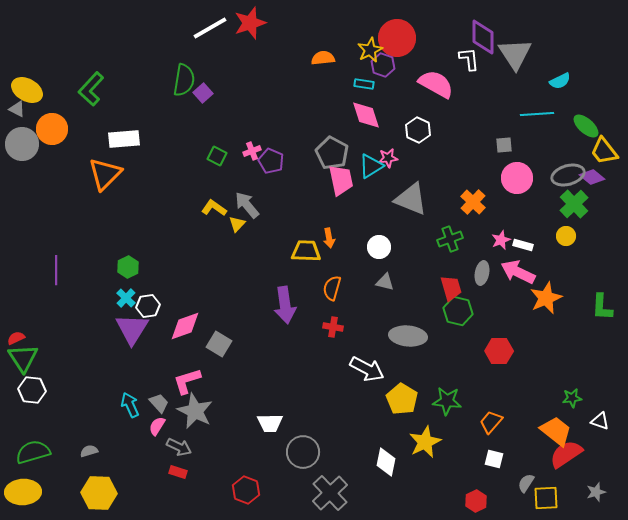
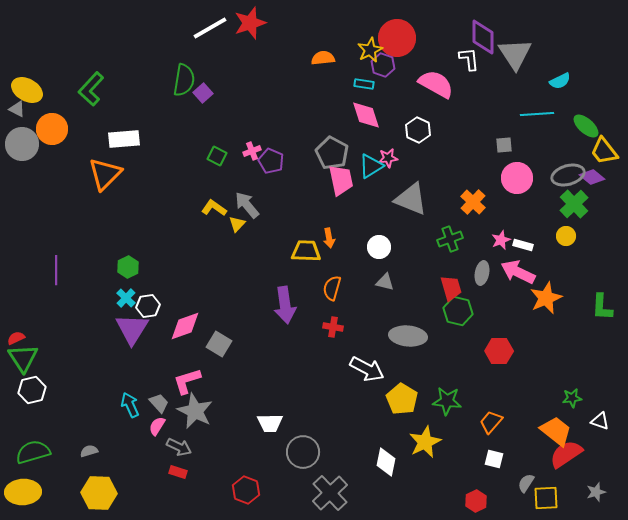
white hexagon at (32, 390): rotated 20 degrees counterclockwise
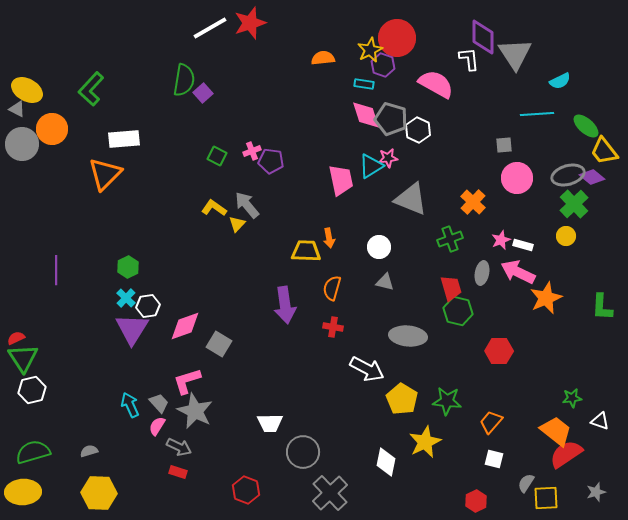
gray pentagon at (332, 153): moved 59 px right, 34 px up; rotated 12 degrees counterclockwise
purple pentagon at (271, 161): rotated 15 degrees counterclockwise
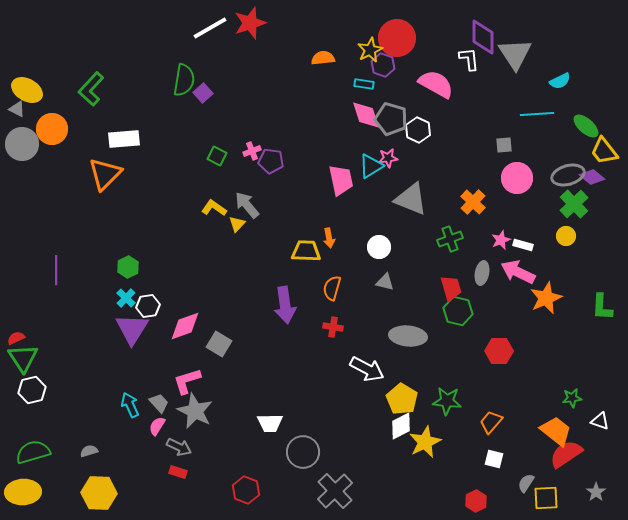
white diamond at (386, 462): moved 15 px right, 36 px up; rotated 52 degrees clockwise
gray star at (596, 492): rotated 18 degrees counterclockwise
gray cross at (330, 493): moved 5 px right, 2 px up
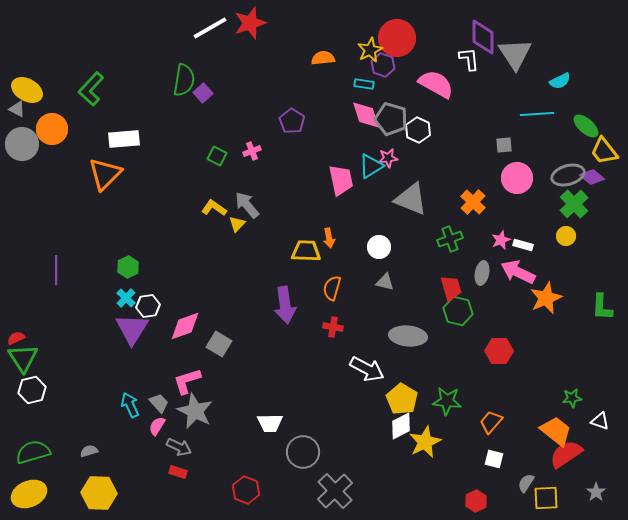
purple pentagon at (271, 161): moved 21 px right, 40 px up; rotated 25 degrees clockwise
yellow ellipse at (23, 492): moved 6 px right, 2 px down; rotated 20 degrees counterclockwise
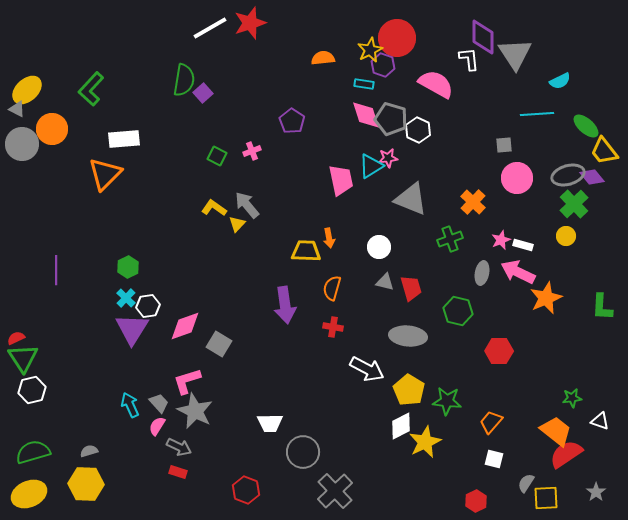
yellow ellipse at (27, 90): rotated 72 degrees counterclockwise
purple diamond at (592, 177): rotated 10 degrees clockwise
red trapezoid at (451, 288): moved 40 px left
yellow pentagon at (402, 399): moved 7 px right, 9 px up
yellow hexagon at (99, 493): moved 13 px left, 9 px up
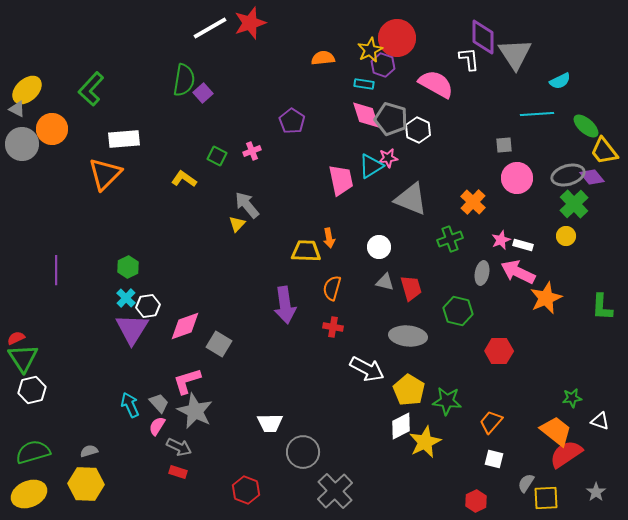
yellow L-shape at (214, 208): moved 30 px left, 29 px up
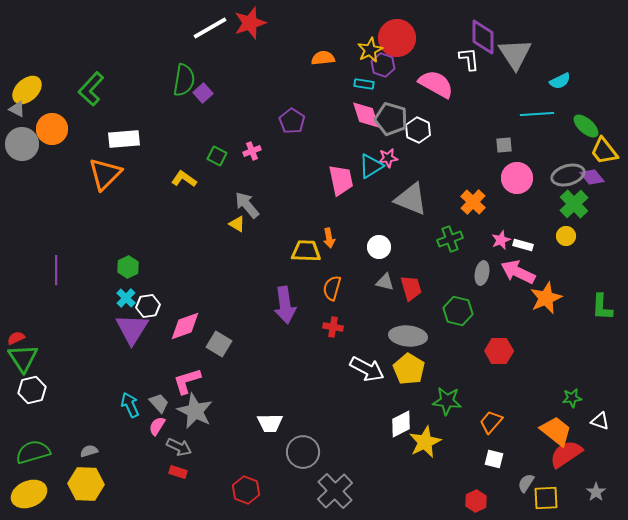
yellow triangle at (237, 224): rotated 42 degrees counterclockwise
yellow pentagon at (409, 390): moved 21 px up
white diamond at (401, 426): moved 2 px up
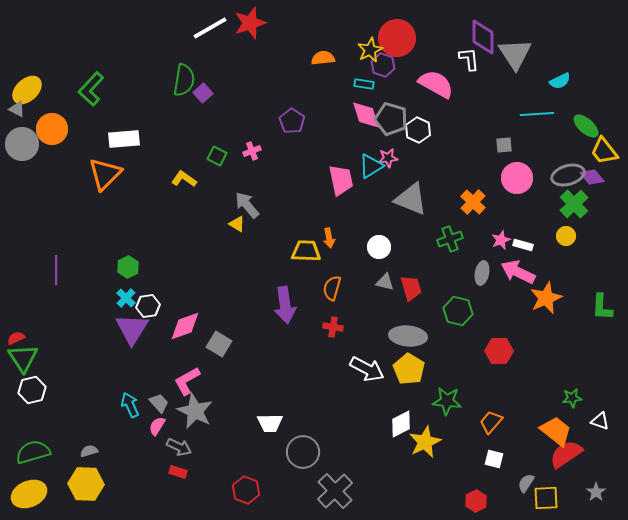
pink L-shape at (187, 381): rotated 12 degrees counterclockwise
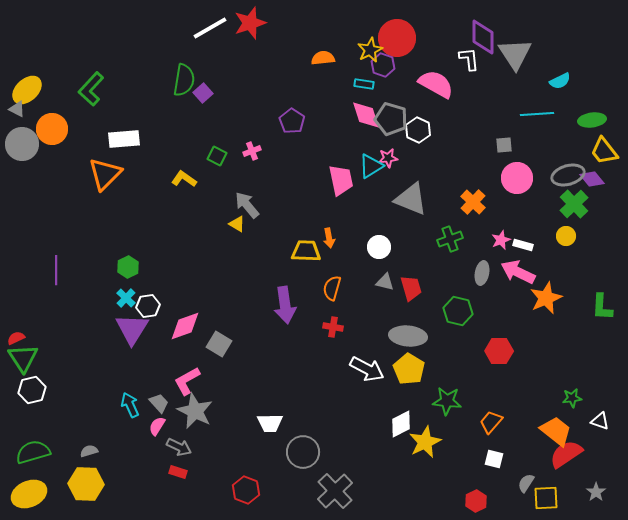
green ellipse at (586, 126): moved 6 px right, 6 px up; rotated 48 degrees counterclockwise
purple diamond at (592, 177): moved 2 px down
